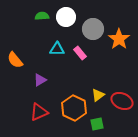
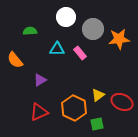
green semicircle: moved 12 px left, 15 px down
orange star: rotated 30 degrees clockwise
red ellipse: moved 1 px down
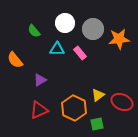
white circle: moved 1 px left, 6 px down
green semicircle: moved 4 px right; rotated 128 degrees counterclockwise
red triangle: moved 2 px up
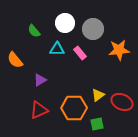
orange star: moved 11 px down
orange hexagon: rotated 25 degrees counterclockwise
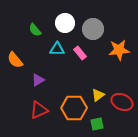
green semicircle: moved 1 px right, 1 px up
purple triangle: moved 2 px left
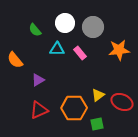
gray circle: moved 2 px up
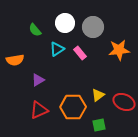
cyan triangle: rotated 35 degrees counterclockwise
orange semicircle: rotated 60 degrees counterclockwise
red ellipse: moved 2 px right
orange hexagon: moved 1 px left, 1 px up
green square: moved 2 px right, 1 px down
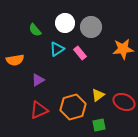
gray circle: moved 2 px left
orange star: moved 4 px right, 1 px up
orange hexagon: rotated 15 degrees counterclockwise
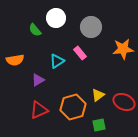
white circle: moved 9 px left, 5 px up
cyan triangle: moved 12 px down
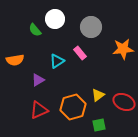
white circle: moved 1 px left, 1 px down
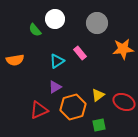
gray circle: moved 6 px right, 4 px up
purple triangle: moved 17 px right, 7 px down
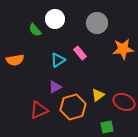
cyan triangle: moved 1 px right, 1 px up
green square: moved 8 px right, 2 px down
